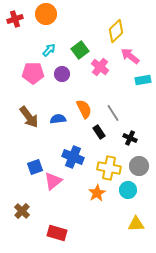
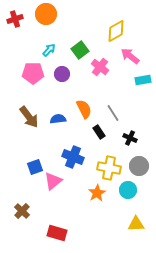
yellow diamond: rotated 15 degrees clockwise
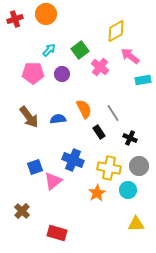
blue cross: moved 3 px down
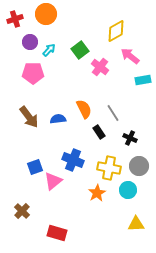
purple circle: moved 32 px left, 32 px up
